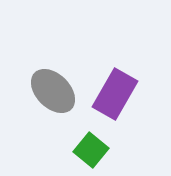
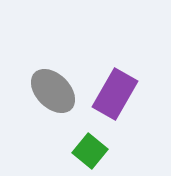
green square: moved 1 px left, 1 px down
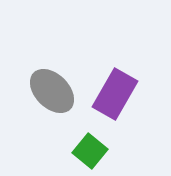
gray ellipse: moved 1 px left
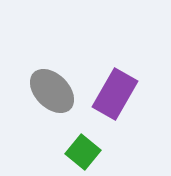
green square: moved 7 px left, 1 px down
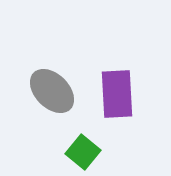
purple rectangle: moved 2 px right; rotated 33 degrees counterclockwise
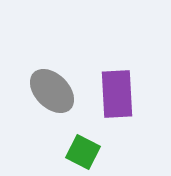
green square: rotated 12 degrees counterclockwise
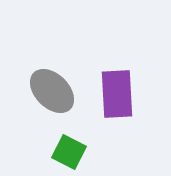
green square: moved 14 px left
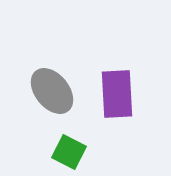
gray ellipse: rotated 6 degrees clockwise
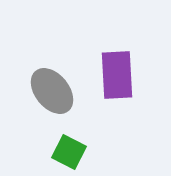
purple rectangle: moved 19 px up
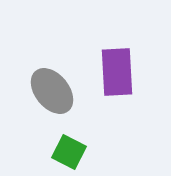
purple rectangle: moved 3 px up
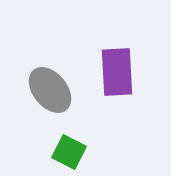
gray ellipse: moved 2 px left, 1 px up
